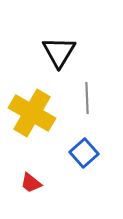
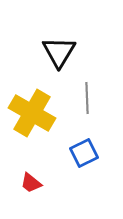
blue square: rotated 16 degrees clockwise
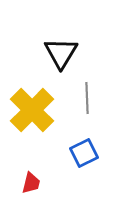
black triangle: moved 2 px right, 1 px down
yellow cross: moved 3 px up; rotated 15 degrees clockwise
red trapezoid: rotated 115 degrees counterclockwise
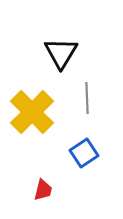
yellow cross: moved 2 px down
blue square: rotated 8 degrees counterclockwise
red trapezoid: moved 12 px right, 7 px down
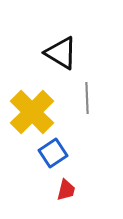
black triangle: rotated 30 degrees counterclockwise
blue square: moved 31 px left
red trapezoid: moved 23 px right
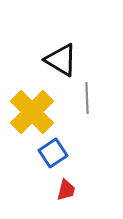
black triangle: moved 7 px down
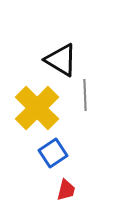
gray line: moved 2 px left, 3 px up
yellow cross: moved 5 px right, 4 px up
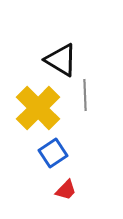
yellow cross: moved 1 px right
red trapezoid: rotated 30 degrees clockwise
